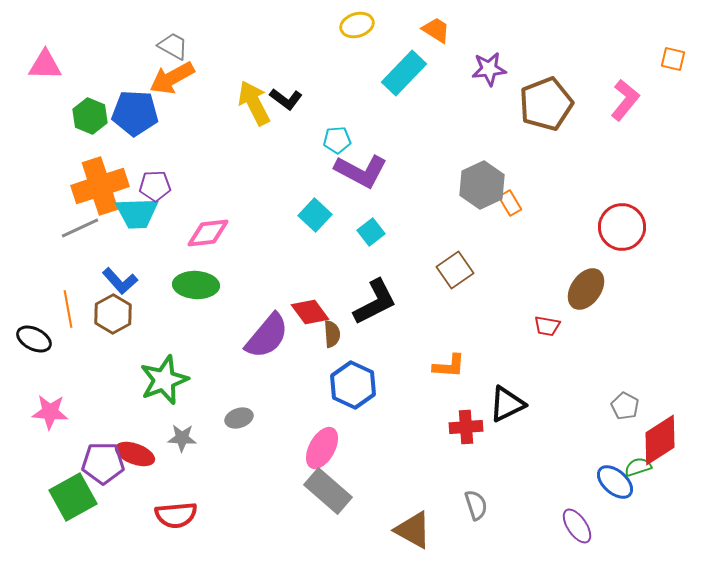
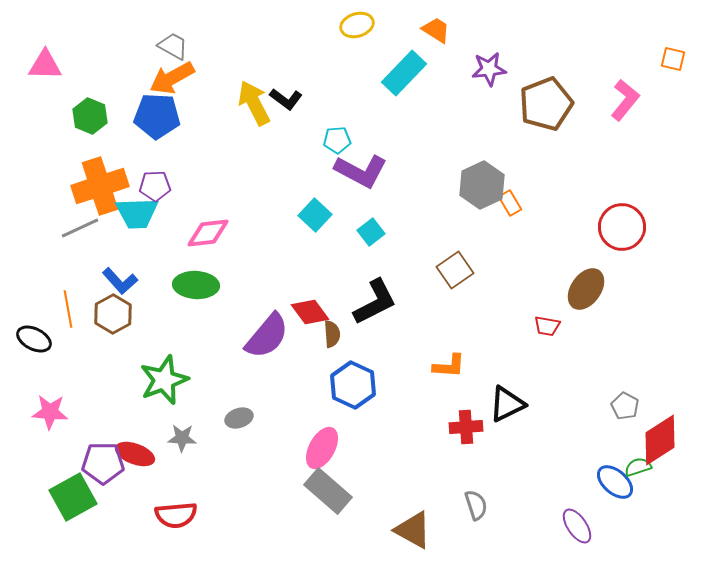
blue pentagon at (135, 113): moved 22 px right, 3 px down
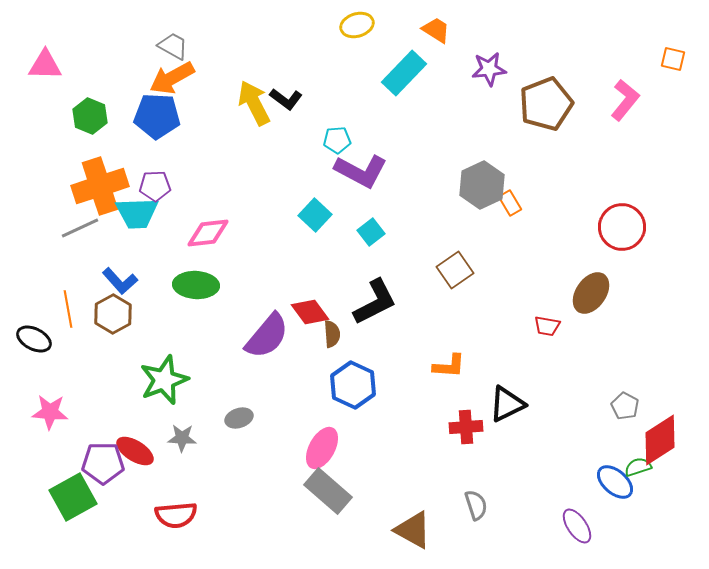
brown ellipse at (586, 289): moved 5 px right, 4 px down
red ellipse at (135, 454): moved 3 px up; rotated 12 degrees clockwise
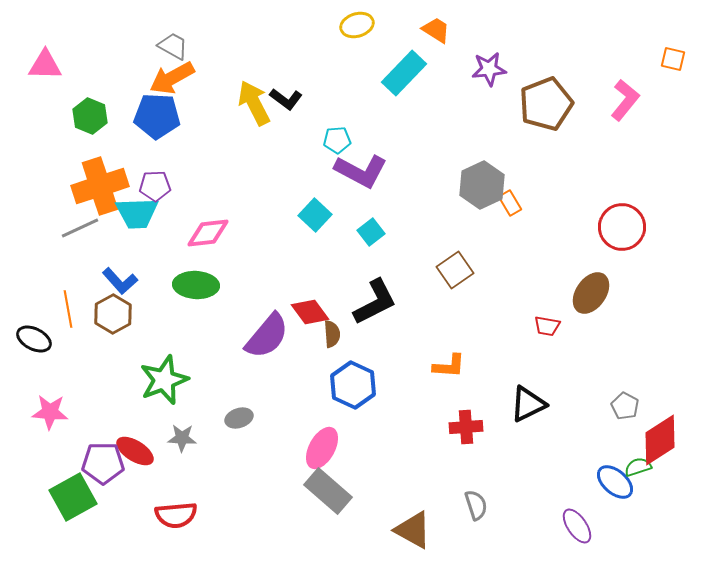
black triangle at (507, 404): moved 21 px right
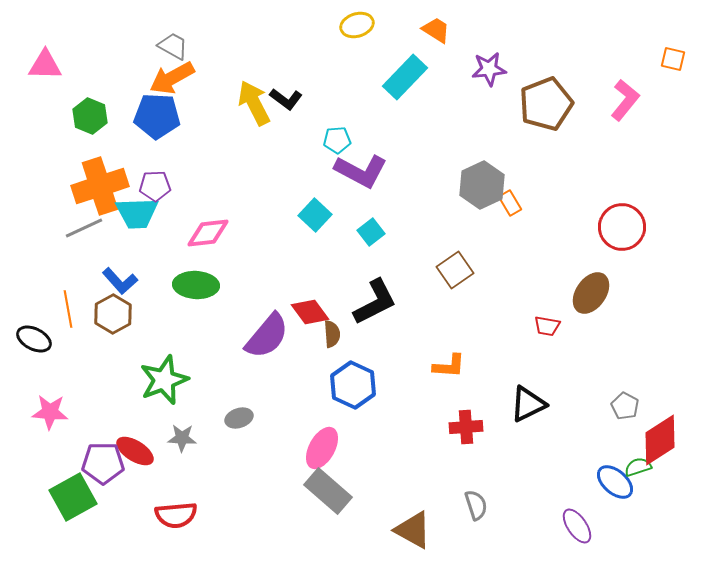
cyan rectangle at (404, 73): moved 1 px right, 4 px down
gray line at (80, 228): moved 4 px right
